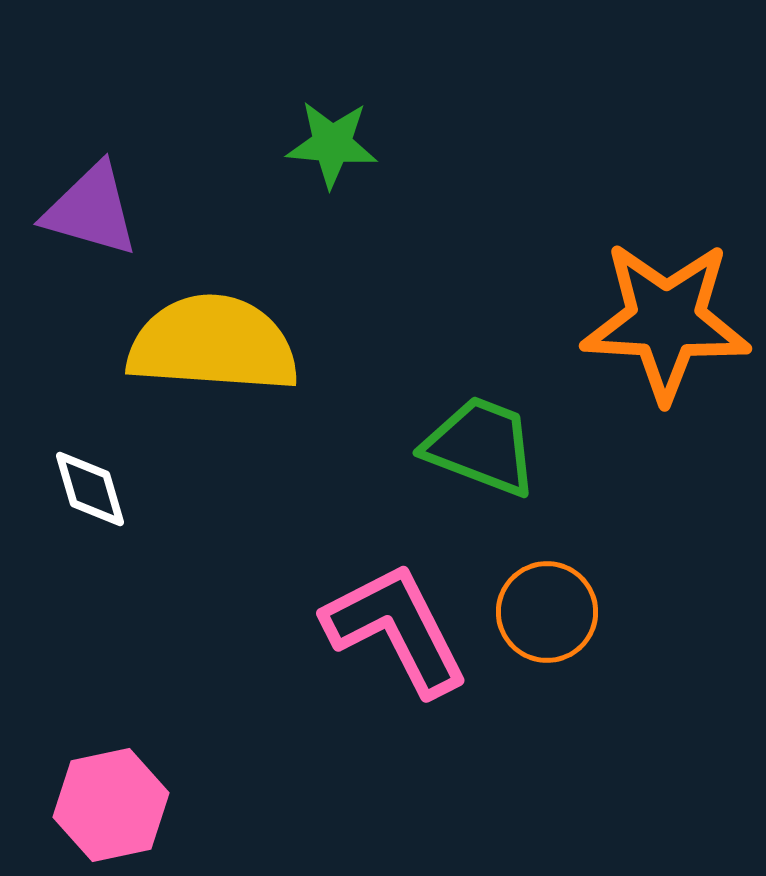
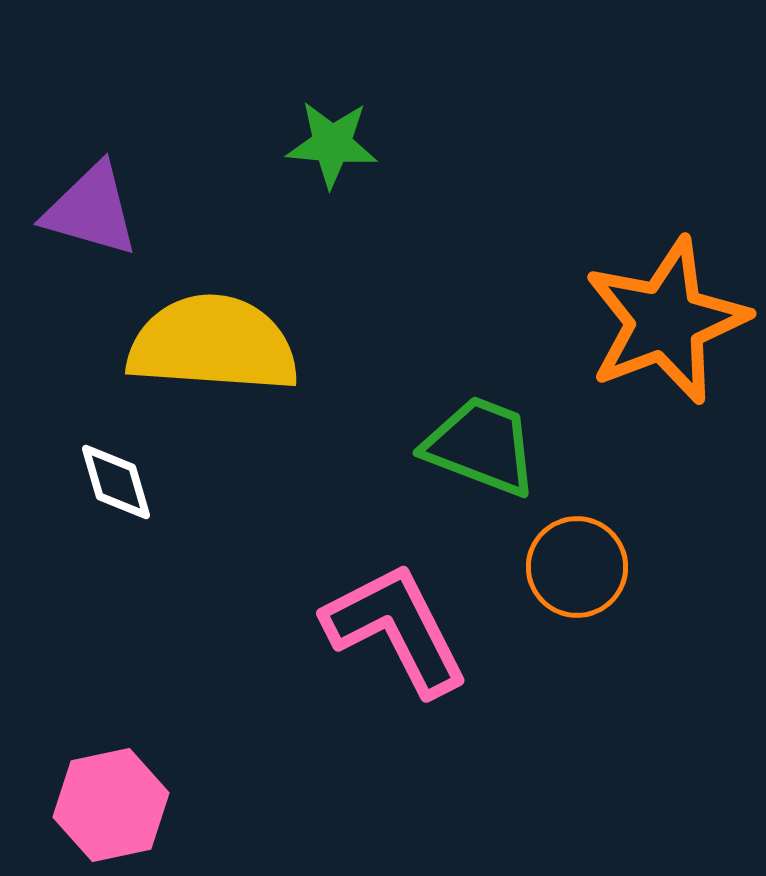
orange star: rotated 24 degrees counterclockwise
white diamond: moved 26 px right, 7 px up
orange circle: moved 30 px right, 45 px up
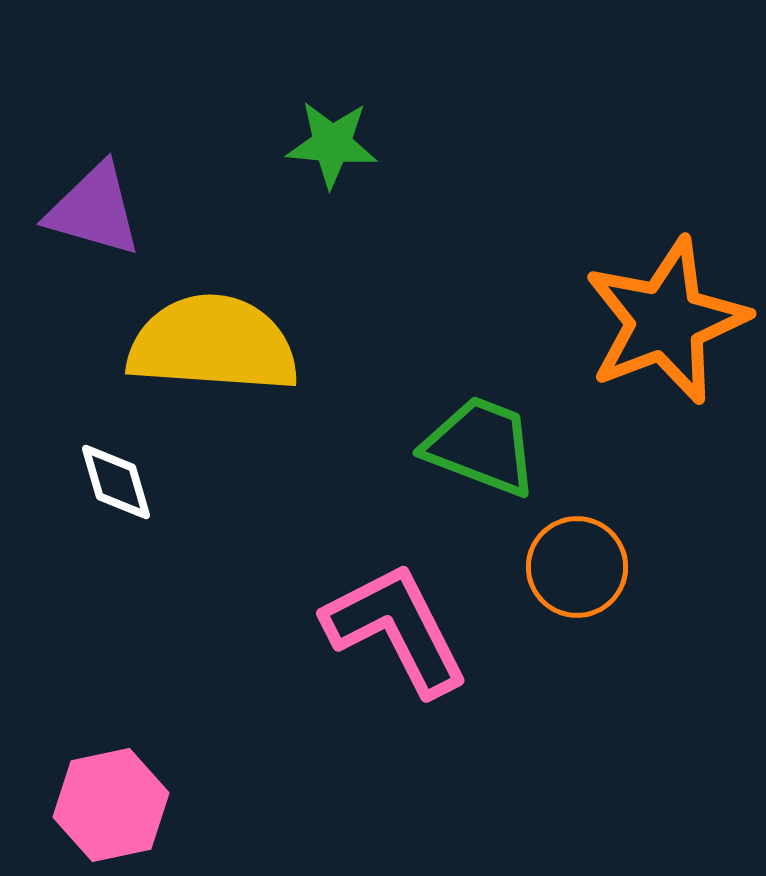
purple triangle: moved 3 px right
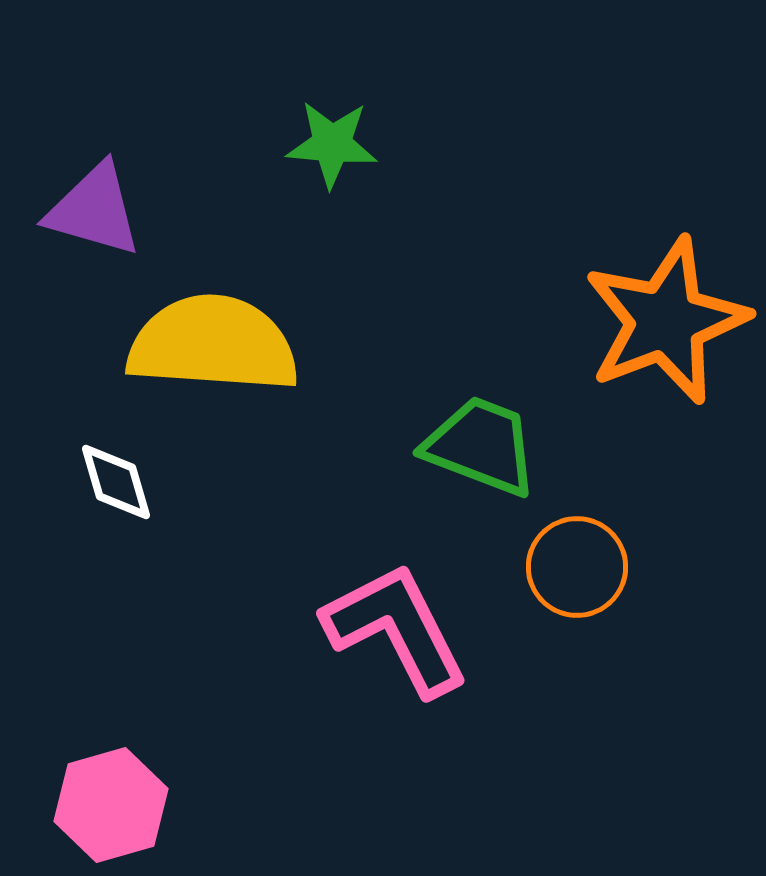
pink hexagon: rotated 4 degrees counterclockwise
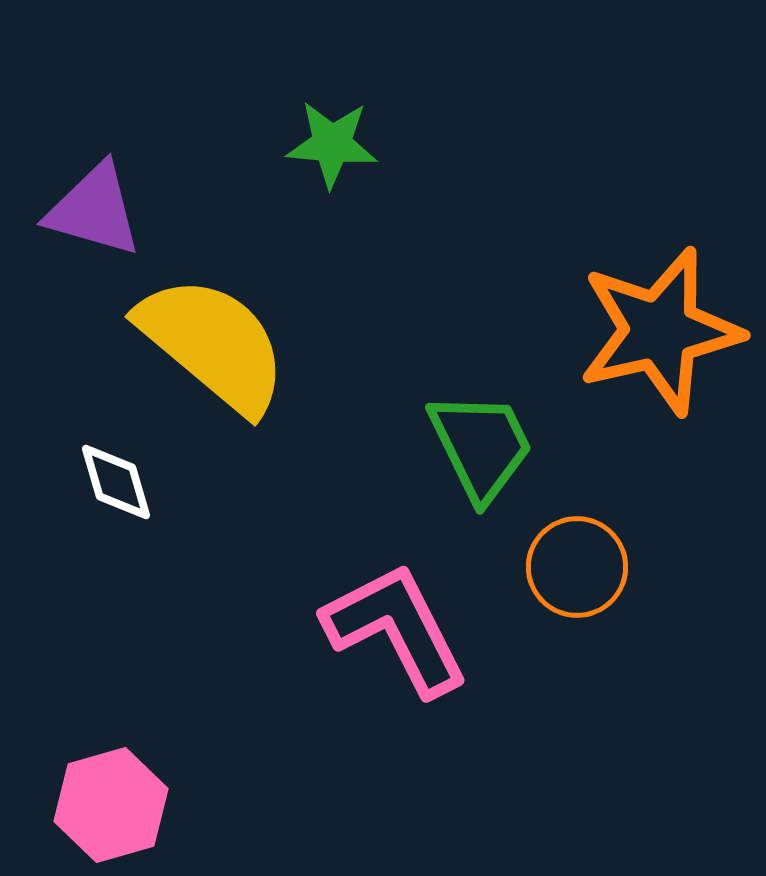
orange star: moved 6 px left, 10 px down; rotated 8 degrees clockwise
yellow semicircle: rotated 36 degrees clockwise
green trapezoid: rotated 43 degrees clockwise
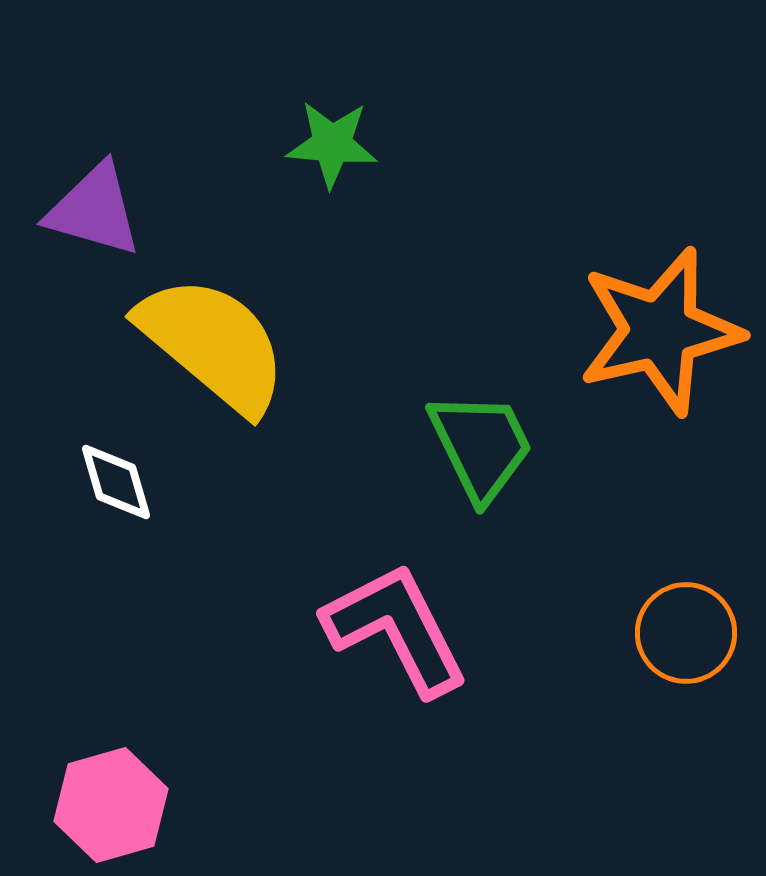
orange circle: moved 109 px right, 66 px down
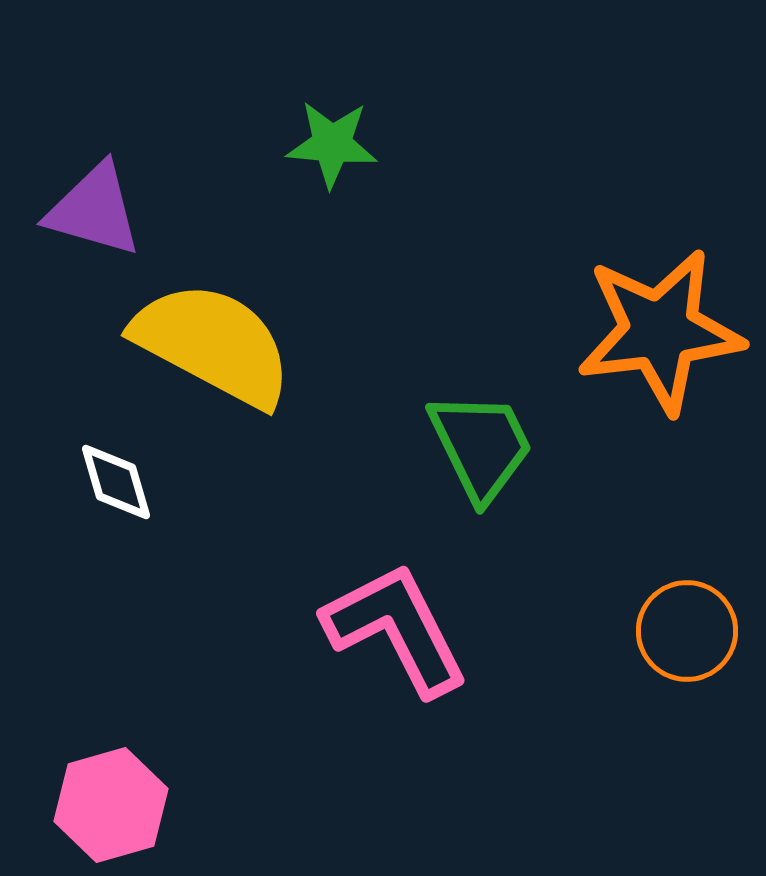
orange star: rotated 6 degrees clockwise
yellow semicircle: rotated 12 degrees counterclockwise
orange circle: moved 1 px right, 2 px up
